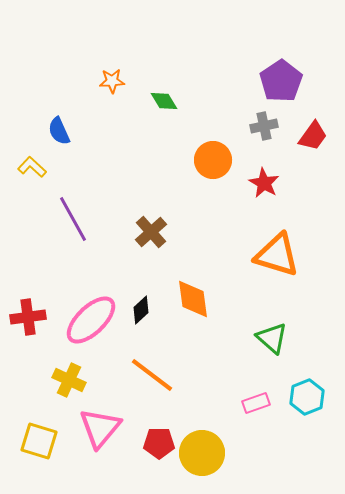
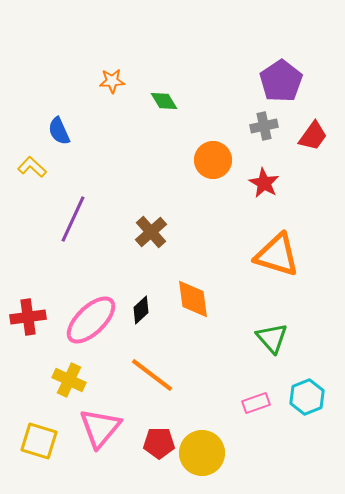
purple line: rotated 54 degrees clockwise
green triangle: rotated 8 degrees clockwise
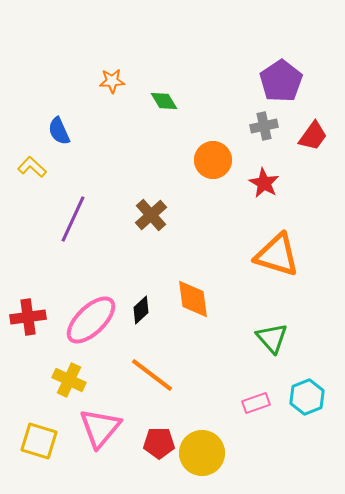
brown cross: moved 17 px up
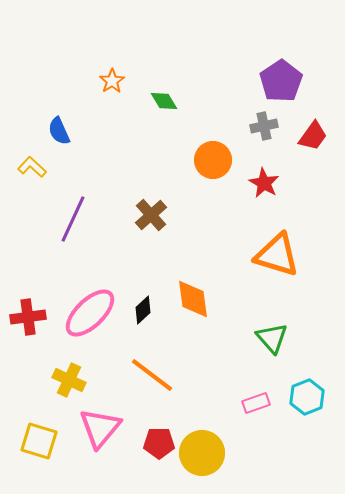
orange star: rotated 30 degrees counterclockwise
black diamond: moved 2 px right
pink ellipse: moved 1 px left, 7 px up
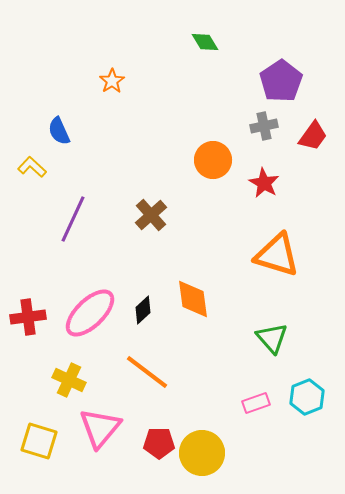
green diamond: moved 41 px right, 59 px up
orange line: moved 5 px left, 3 px up
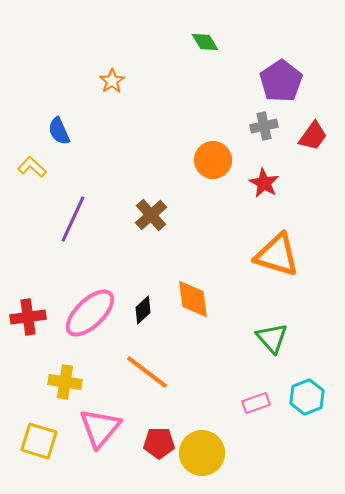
yellow cross: moved 4 px left, 2 px down; rotated 16 degrees counterclockwise
